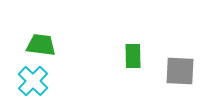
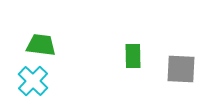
gray square: moved 1 px right, 2 px up
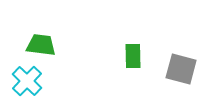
gray square: rotated 12 degrees clockwise
cyan cross: moved 6 px left
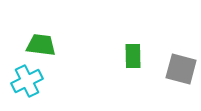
cyan cross: rotated 20 degrees clockwise
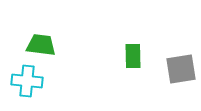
gray square: rotated 24 degrees counterclockwise
cyan cross: rotated 32 degrees clockwise
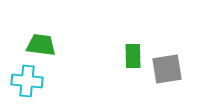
gray square: moved 14 px left
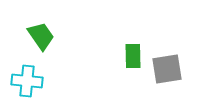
green trapezoid: moved 9 px up; rotated 48 degrees clockwise
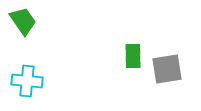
green trapezoid: moved 18 px left, 15 px up
